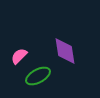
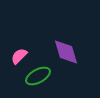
purple diamond: moved 1 px right, 1 px down; rotated 8 degrees counterclockwise
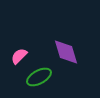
green ellipse: moved 1 px right, 1 px down
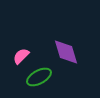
pink semicircle: moved 2 px right
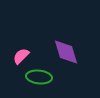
green ellipse: rotated 35 degrees clockwise
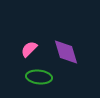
pink semicircle: moved 8 px right, 7 px up
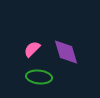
pink semicircle: moved 3 px right
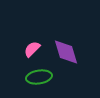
green ellipse: rotated 15 degrees counterclockwise
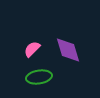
purple diamond: moved 2 px right, 2 px up
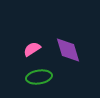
pink semicircle: rotated 12 degrees clockwise
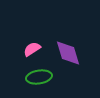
purple diamond: moved 3 px down
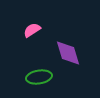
pink semicircle: moved 19 px up
